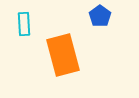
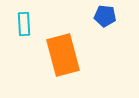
blue pentagon: moved 5 px right; rotated 30 degrees counterclockwise
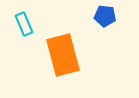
cyan rectangle: rotated 20 degrees counterclockwise
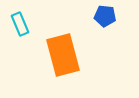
cyan rectangle: moved 4 px left
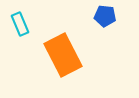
orange rectangle: rotated 12 degrees counterclockwise
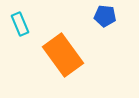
orange rectangle: rotated 9 degrees counterclockwise
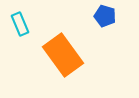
blue pentagon: rotated 10 degrees clockwise
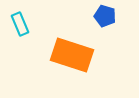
orange rectangle: moved 9 px right; rotated 36 degrees counterclockwise
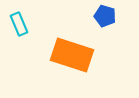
cyan rectangle: moved 1 px left
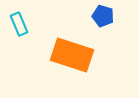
blue pentagon: moved 2 px left
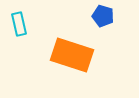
cyan rectangle: rotated 10 degrees clockwise
